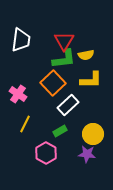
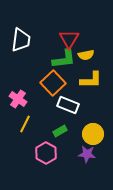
red triangle: moved 5 px right, 2 px up
pink cross: moved 5 px down
white rectangle: rotated 65 degrees clockwise
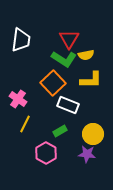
green L-shape: rotated 40 degrees clockwise
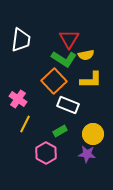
orange square: moved 1 px right, 2 px up
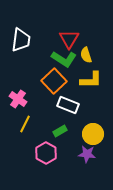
yellow semicircle: rotated 84 degrees clockwise
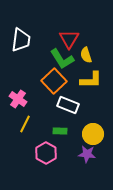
green L-shape: moved 2 px left; rotated 25 degrees clockwise
green rectangle: rotated 32 degrees clockwise
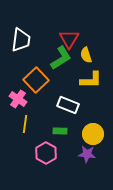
green L-shape: moved 1 px left, 1 px up; rotated 90 degrees counterclockwise
orange square: moved 18 px left, 1 px up
yellow line: rotated 18 degrees counterclockwise
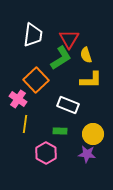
white trapezoid: moved 12 px right, 5 px up
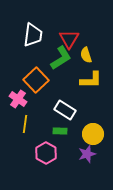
white rectangle: moved 3 px left, 5 px down; rotated 10 degrees clockwise
purple star: rotated 24 degrees counterclockwise
